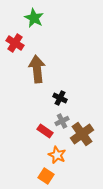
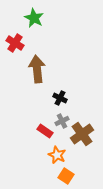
orange square: moved 20 px right
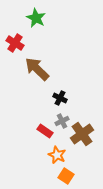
green star: moved 2 px right
brown arrow: rotated 40 degrees counterclockwise
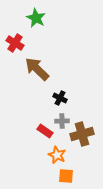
gray cross: rotated 24 degrees clockwise
brown cross: rotated 20 degrees clockwise
orange square: rotated 28 degrees counterclockwise
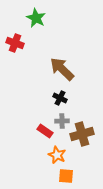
red cross: rotated 12 degrees counterclockwise
brown arrow: moved 25 px right
